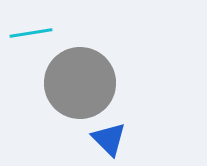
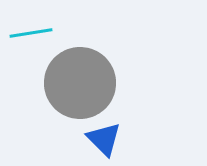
blue triangle: moved 5 px left
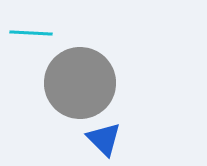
cyan line: rotated 12 degrees clockwise
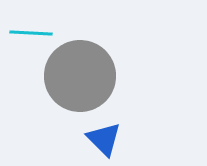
gray circle: moved 7 px up
